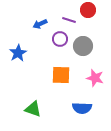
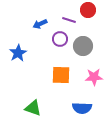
pink star: moved 1 px left, 1 px up; rotated 18 degrees counterclockwise
green triangle: moved 1 px up
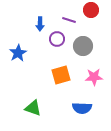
red circle: moved 3 px right
blue arrow: rotated 64 degrees counterclockwise
purple circle: moved 3 px left
orange square: rotated 18 degrees counterclockwise
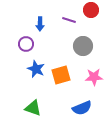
purple circle: moved 31 px left, 5 px down
blue star: moved 18 px right, 16 px down; rotated 18 degrees counterclockwise
blue semicircle: rotated 24 degrees counterclockwise
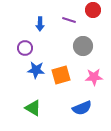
red circle: moved 2 px right
purple circle: moved 1 px left, 4 px down
blue star: moved 1 px down; rotated 18 degrees counterclockwise
green triangle: rotated 12 degrees clockwise
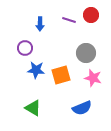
red circle: moved 2 px left, 5 px down
gray circle: moved 3 px right, 7 px down
pink star: moved 1 px left, 1 px down; rotated 18 degrees clockwise
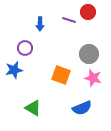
red circle: moved 3 px left, 3 px up
gray circle: moved 3 px right, 1 px down
blue star: moved 22 px left; rotated 18 degrees counterclockwise
orange square: rotated 36 degrees clockwise
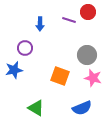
gray circle: moved 2 px left, 1 px down
orange square: moved 1 px left, 1 px down
green triangle: moved 3 px right
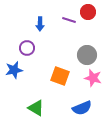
purple circle: moved 2 px right
